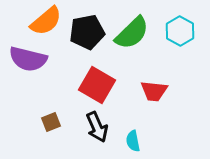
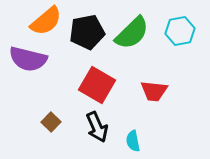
cyan hexagon: rotated 20 degrees clockwise
brown square: rotated 24 degrees counterclockwise
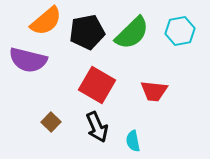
purple semicircle: moved 1 px down
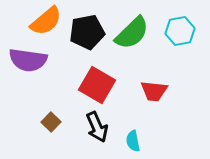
purple semicircle: rotated 6 degrees counterclockwise
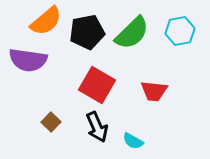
cyan semicircle: rotated 50 degrees counterclockwise
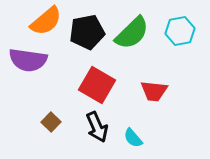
cyan semicircle: moved 3 px up; rotated 20 degrees clockwise
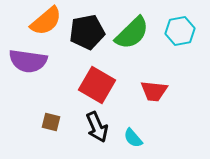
purple semicircle: moved 1 px down
brown square: rotated 30 degrees counterclockwise
